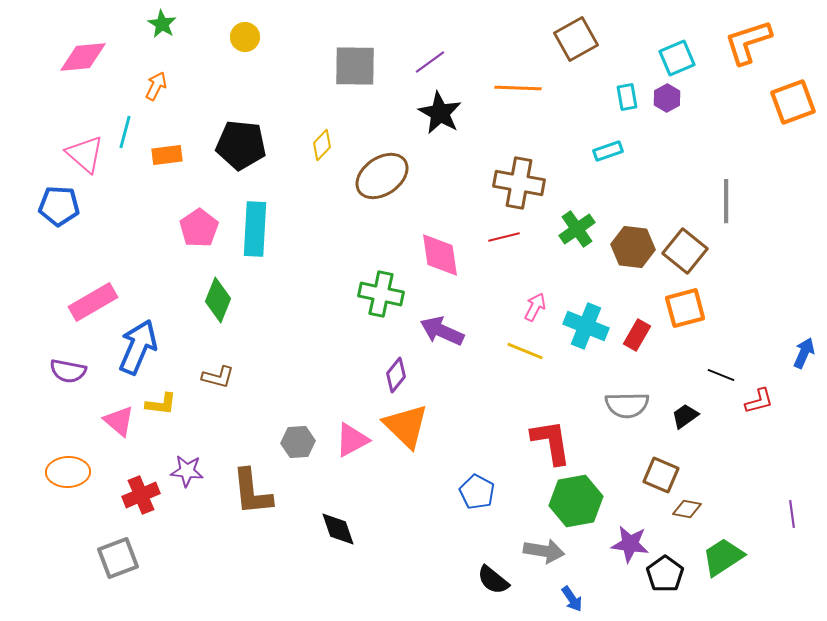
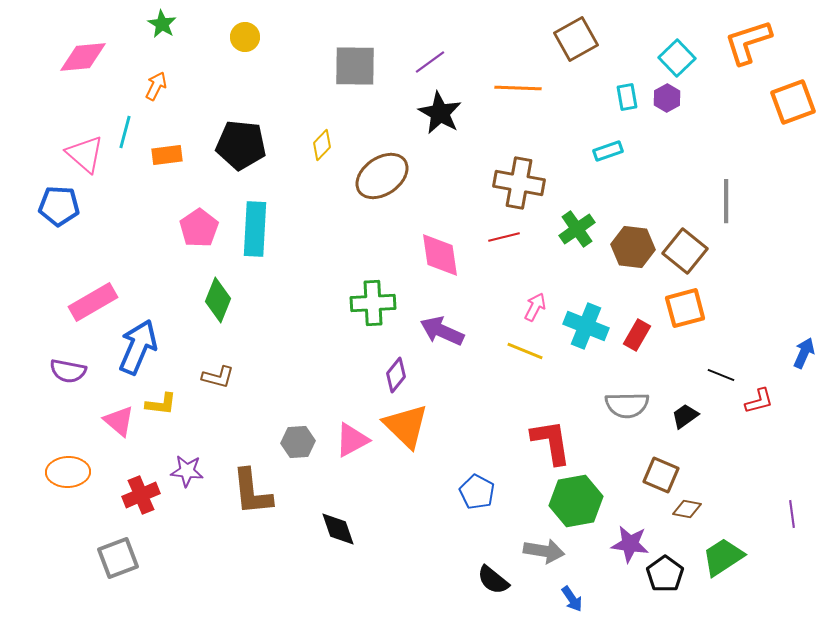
cyan square at (677, 58): rotated 21 degrees counterclockwise
green cross at (381, 294): moved 8 px left, 9 px down; rotated 15 degrees counterclockwise
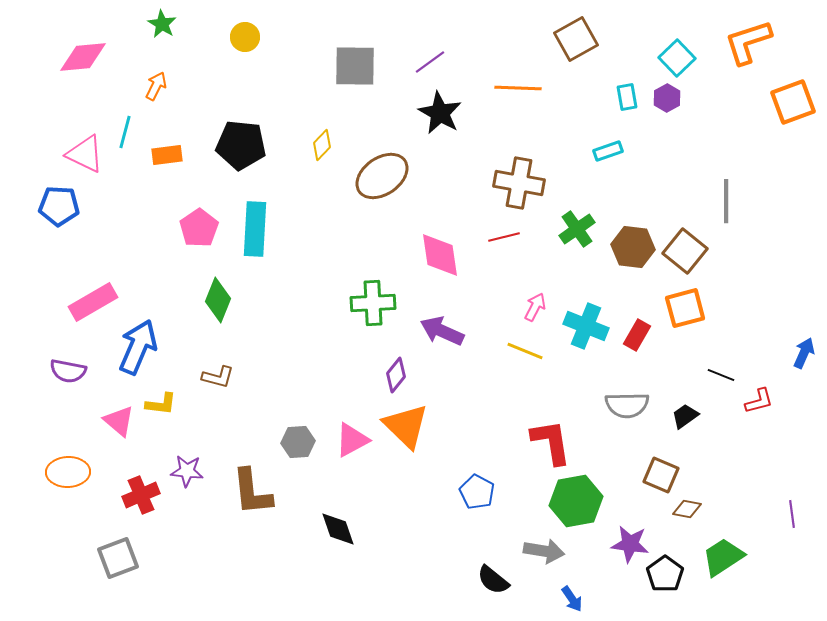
pink triangle at (85, 154): rotated 15 degrees counterclockwise
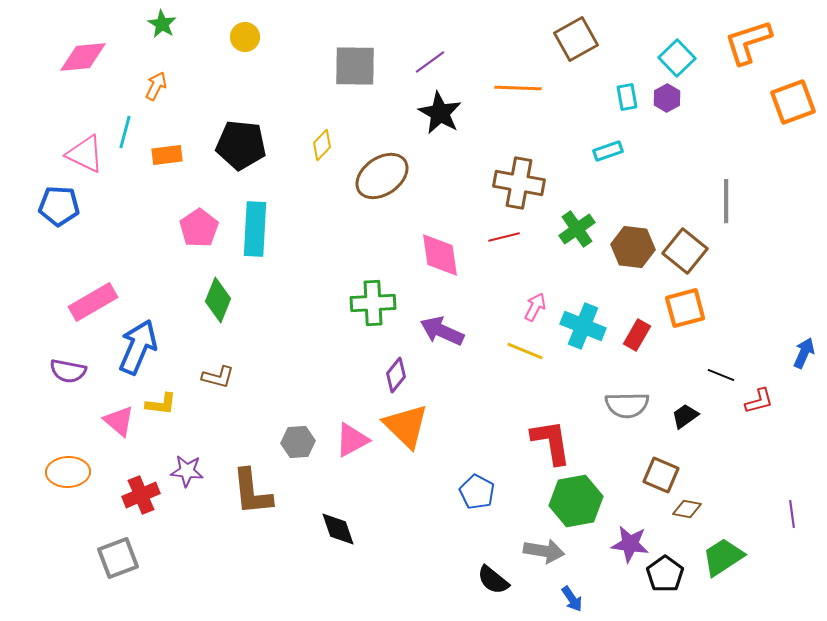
cyan cross at (586, 326): moved 3 px left
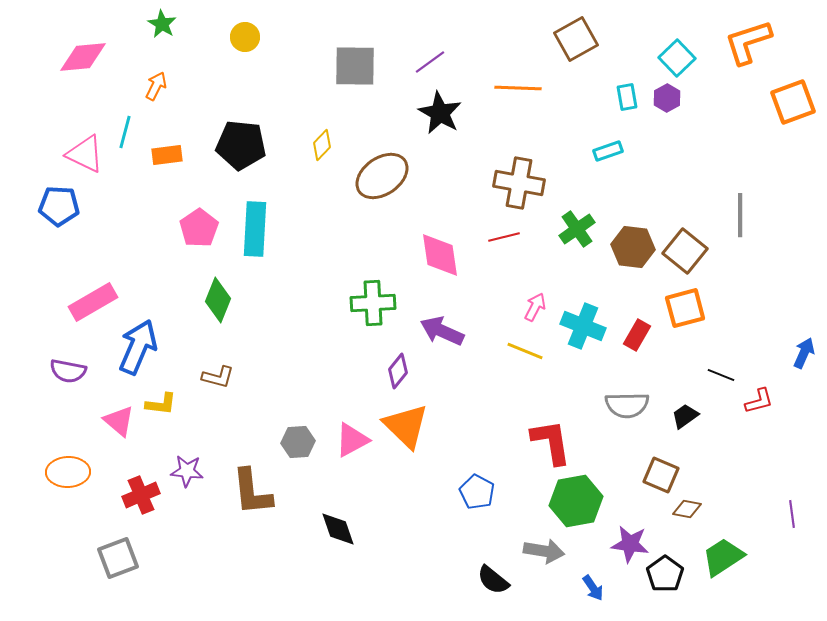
gray line at (726, 201): moved 14 px right, 14 px down
purple diamond at (396, 375): moved 2 px right, 4 px up
blue arrow at (572, 599): moved 21 px right, 11 px up
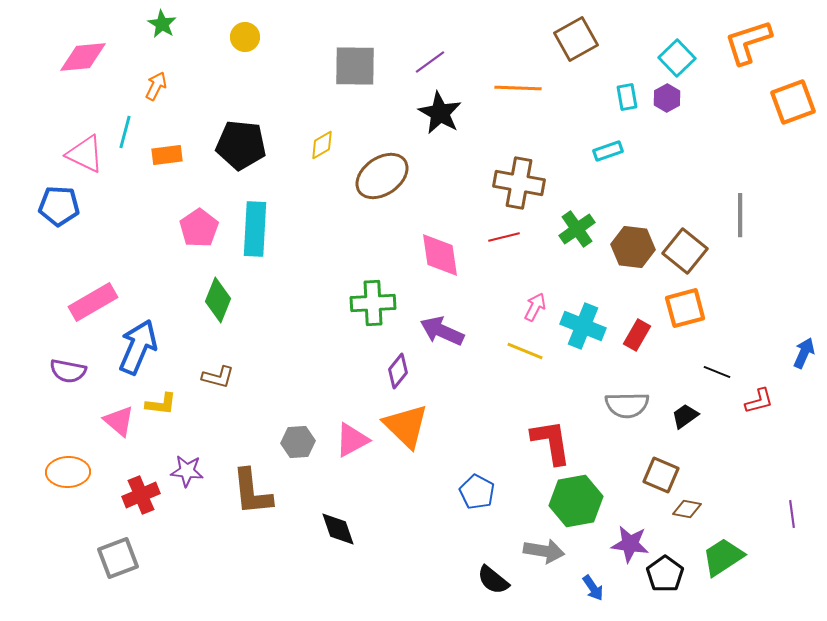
yellow diamond at (322, 145): rotated 16 degrees clockwise
black line at (721, 375): moved 4 px left, 3 px up
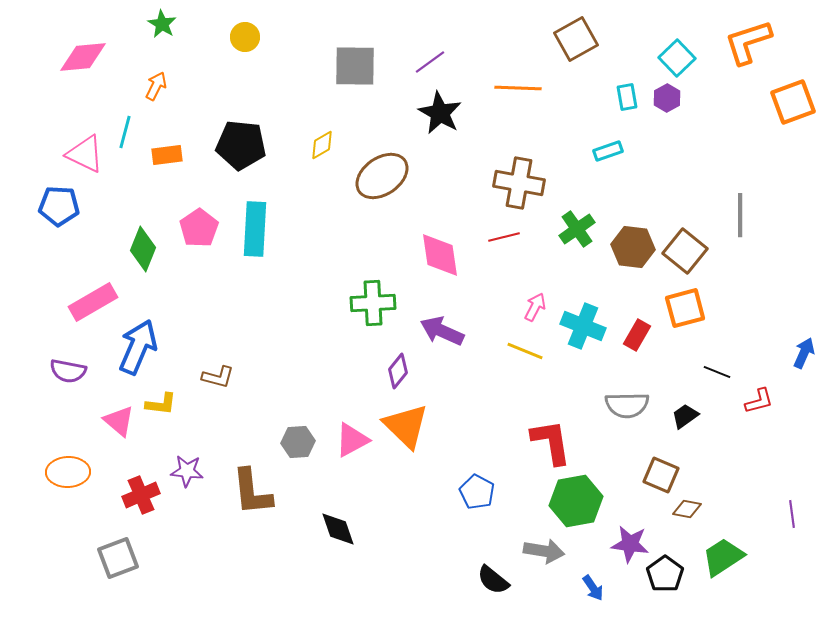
green diamond at (218, 300): moved 75 px left, 51 px up
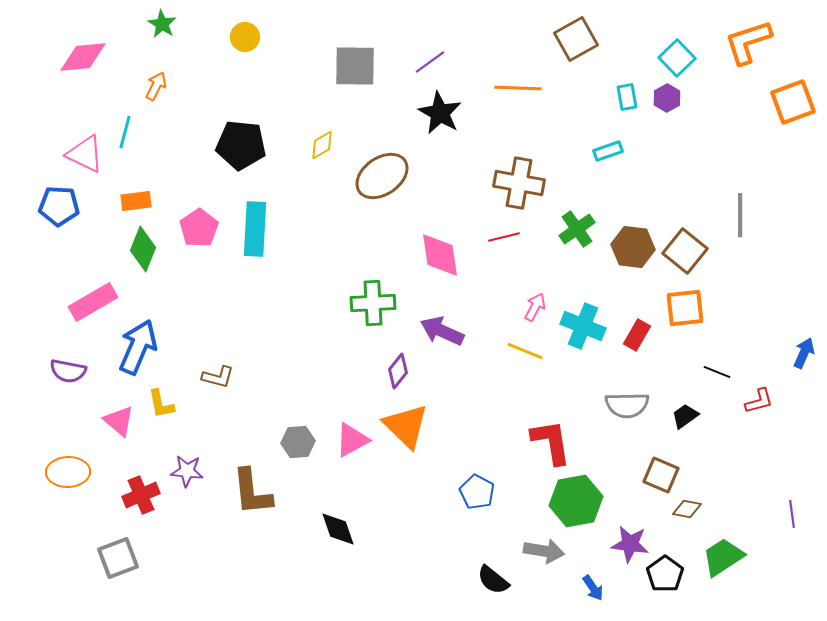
orange rectangle at (167, 155): moved 31 px left, 46 px down
orange square at (685, 308): rotated 9 degrees clockwise
yellow L-shape at (161, 404): rotated 72 degrees clockwise
